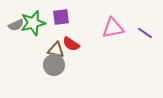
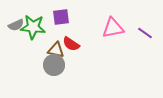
green star: moved 4 px down; rotated 20 degrees clockwise
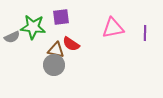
gray semicircle: moved 4 px left, 12 px down
purple line: rotated 56 degrees clockwise
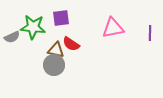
purple square: moved 1 px down
purple line: moved 5 px right
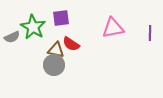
green star: rotated 25 degrees clockwise
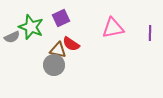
purple square: rotated 18 degrees counterclockwise
green star: moved 2 px left; rotated 10 degrees counterclockwise
brown triangle: moved 2 px right
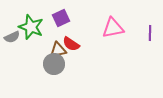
brown triangle: rotated 24 degrees counterclockwise
gray circle: moved 1 px up
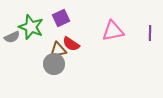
pink triangle: moved 3 px down
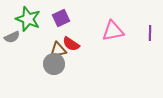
green star: moved 3 px left, 8 px up
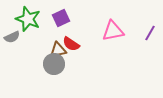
purple line: rotated 28 degrees clockwise
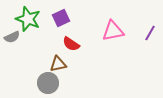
brown triangle: moved 14 px down
gray circle: moved 6 px left, 19 px down
